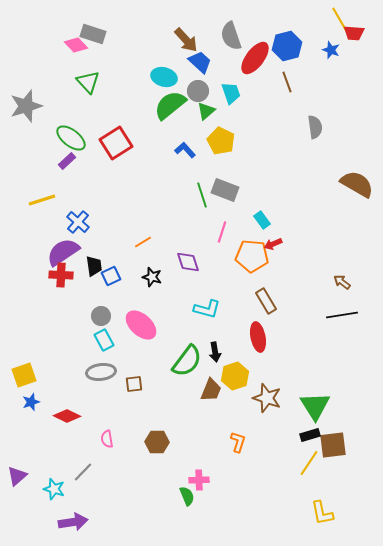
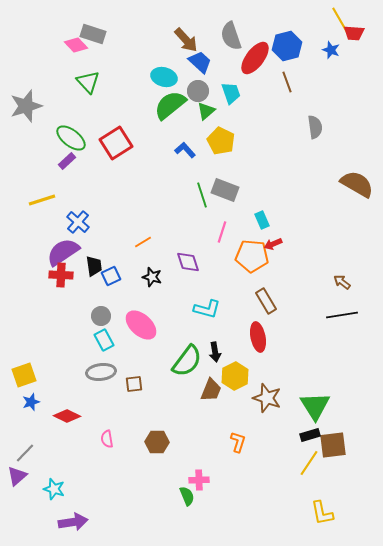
cyan rectangle at (262, 220): rotated 12 degrees clockwise
yellow hexagon at (235, 376): rotated 8 degrees counterclockwise
gray line at (83, 472): moved 58 px left, 19 px up
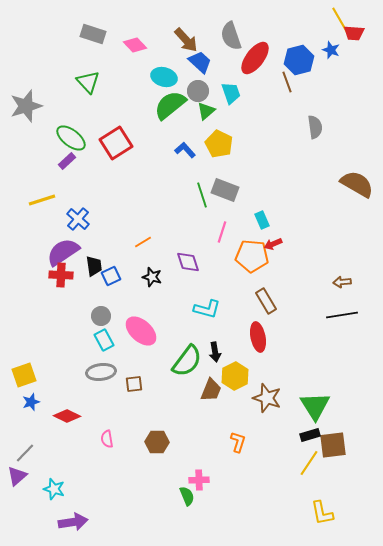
pink diamond at (76, 45): moved 59 px right
blue hexagon at (287, 46): moved 12 px right, 14 px down
yellow pentagon at (221, 141): moved 2 px left, 3 px down
blue cross at (78, 222): moved 3 px up
brown arrow at (342, 282): rotated 42 degrees counterclockwise
pink ellipse at (141, 325): moved 6 px down
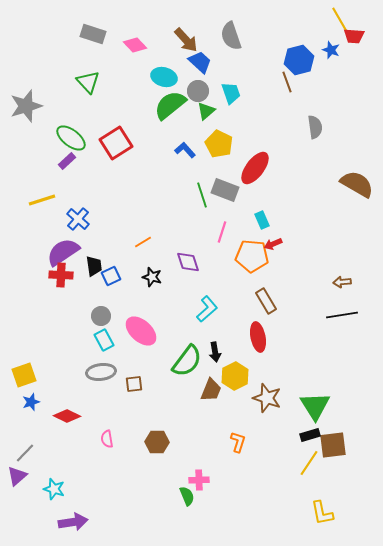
red trapezoid at (354, 33): moved 3 px down
red ellipse at (255, 58): moved 110 px down
cyan L-shape at (207, 309): rotated 56 degrees counterclockwise
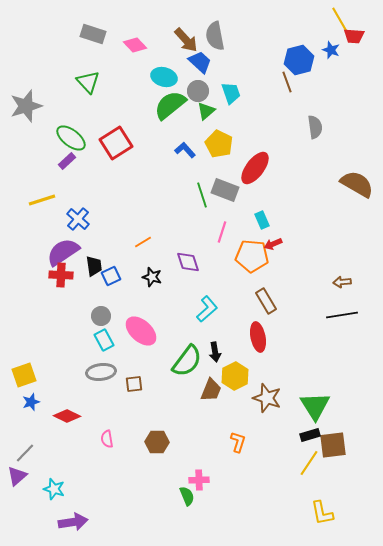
gray semicircle at (231, 36): moved 16 px left; rotated 8 degrees clockwise
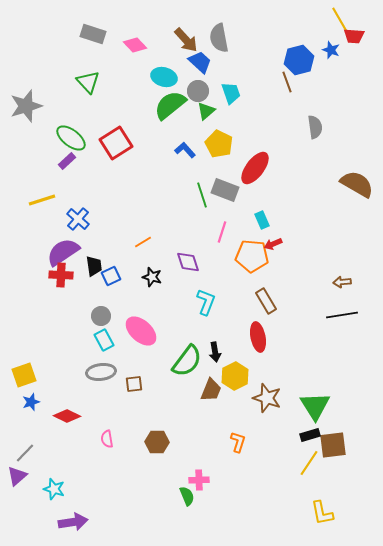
gray semicircle at (215, 36): moved 4 px right, 2 px down
cyan L-shape at (207, 309): moved 1 px left, 7 px up; rotated 28 degrees counterclockwise
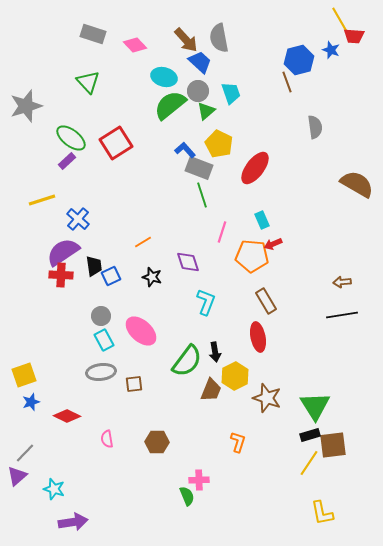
gray rectangle at (225, 190): moved 26 px left, 22 px up
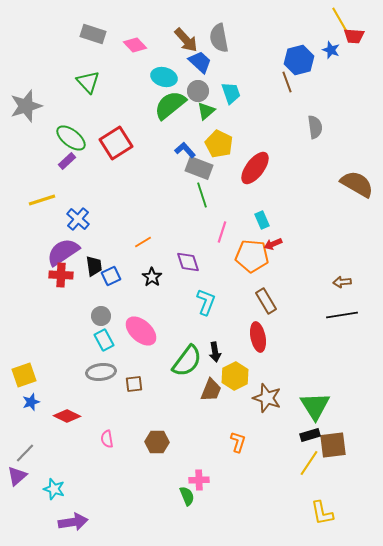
black star at (152, 277): rotated 18 degrees clockwise
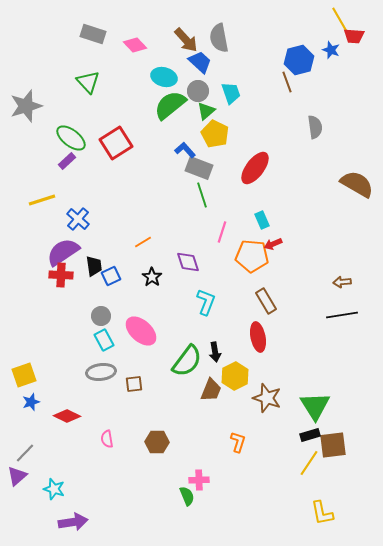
yellow pentagon at (219, 144): moved 4 px left, 10 px up
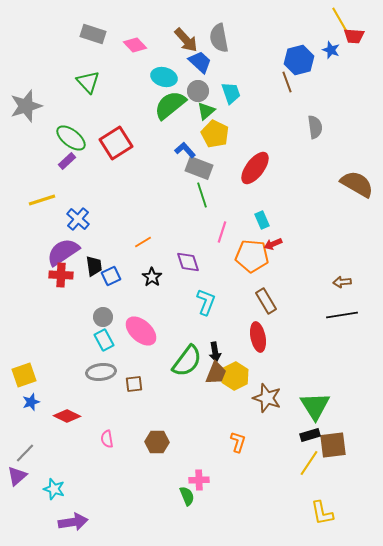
gray circle at (101, 316): moved 2 px right, 1 px down
brown trapezoid at (211, 390): moved 5 px right, 17 px up
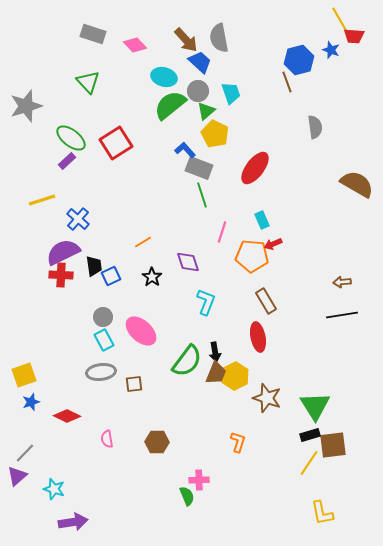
purple semicircle at (63, 252): rotated 8 degrees clockwise
